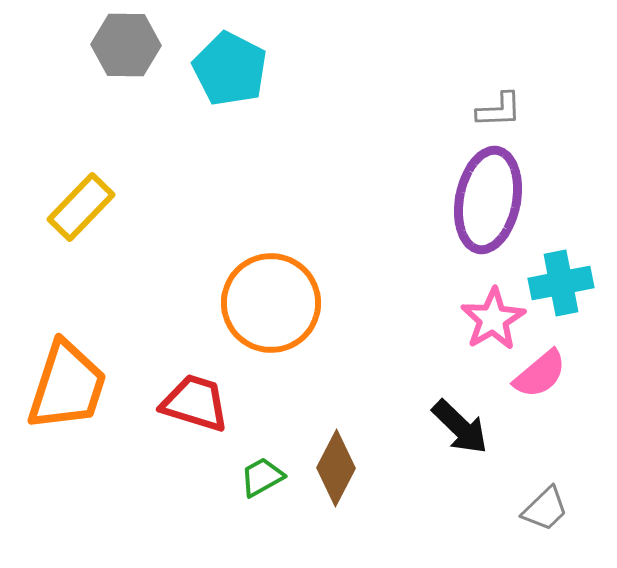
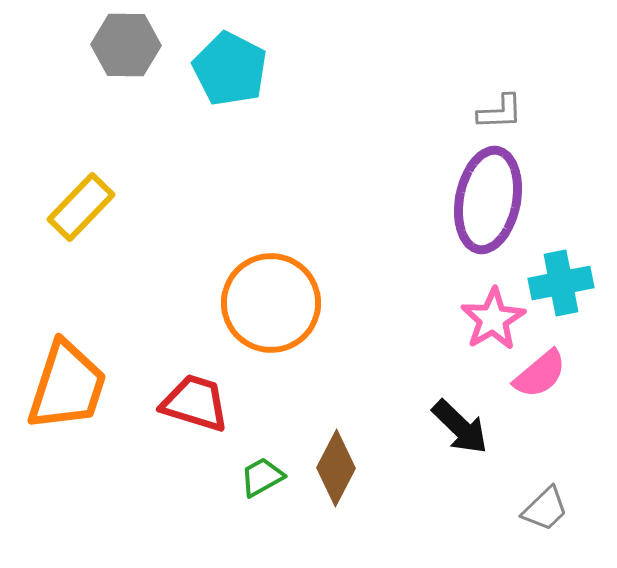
gray L-shape: moved 1 px right, 2 px down
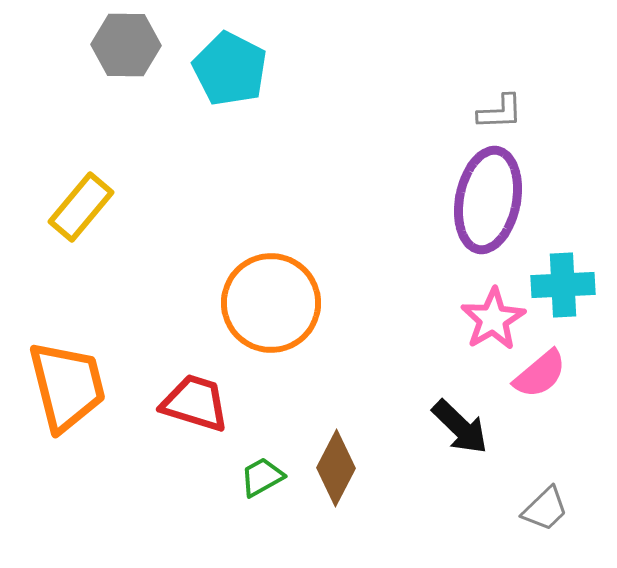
yellow rectangle: rotated 4 degrees counterclockwise
cyan cross: moved 2 px right, 2 px down; rotated 8 degrees clockwise
orange trapezoid: rotated 32 degrees counterclockwise
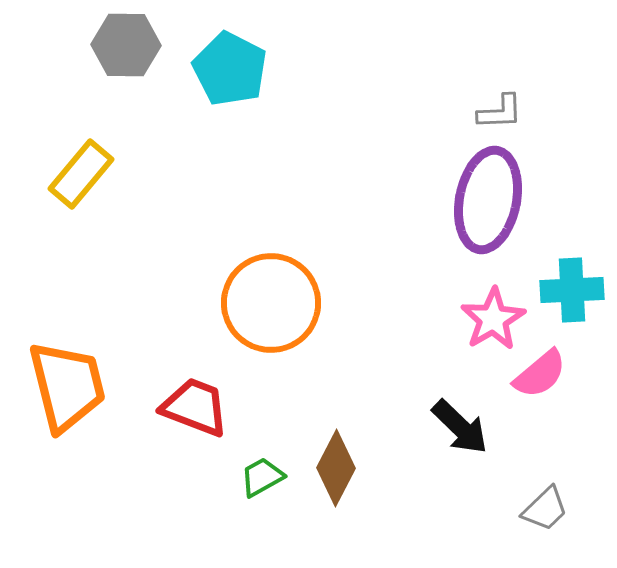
yellow rectangle: moved 33 px up
cyan cross: moved 9 px right, 5 px down
red trapezoid: moved 4 px down; rotated 4 degrees clockwise
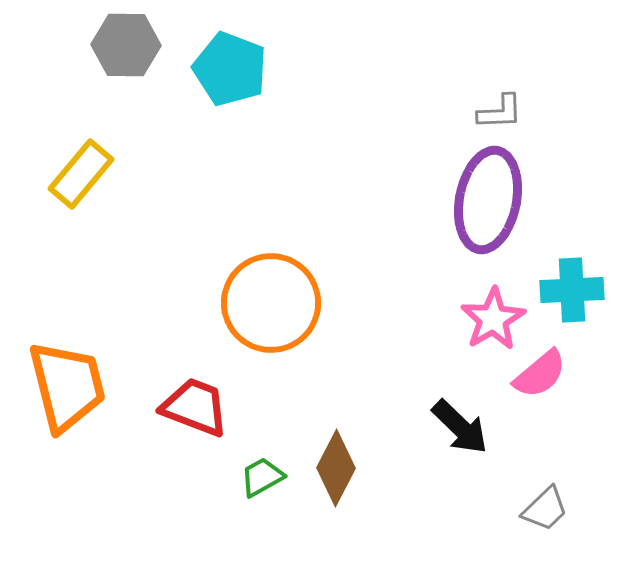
cyan pentagon: rotated 6 degrees counterclockwise
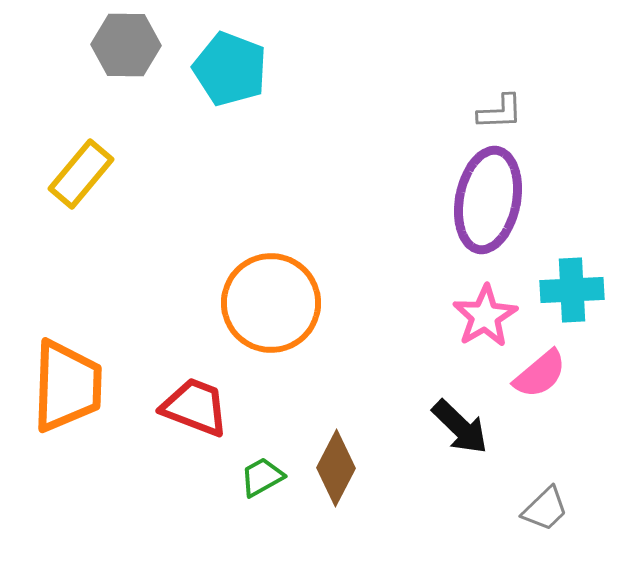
pink star: moved 8 px left, 3 px up
orange trapezoid: rotated 16 degrees clockwise
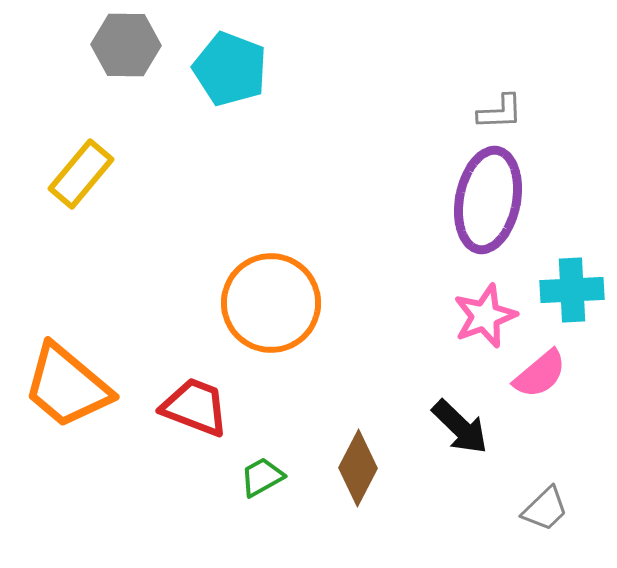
pink star: rotated 10 degrees clockwise
orange trapezoid: rotated 128 degrees clockwise
brown diamond: moved 22 px right
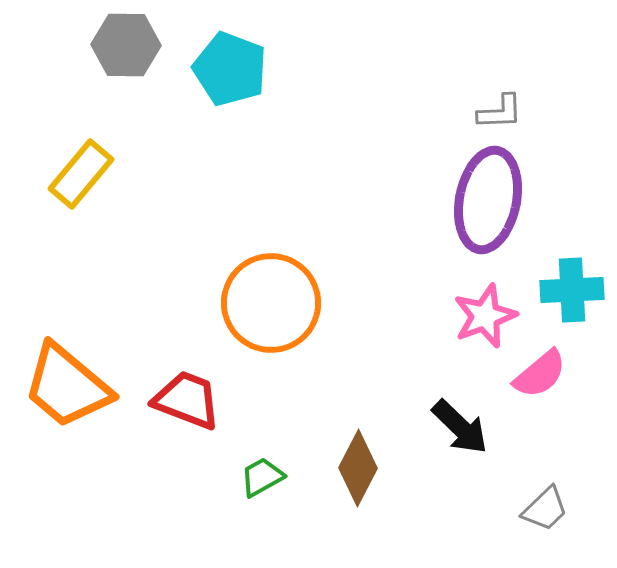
red trapezoid: moved 8 px left, 7 px up
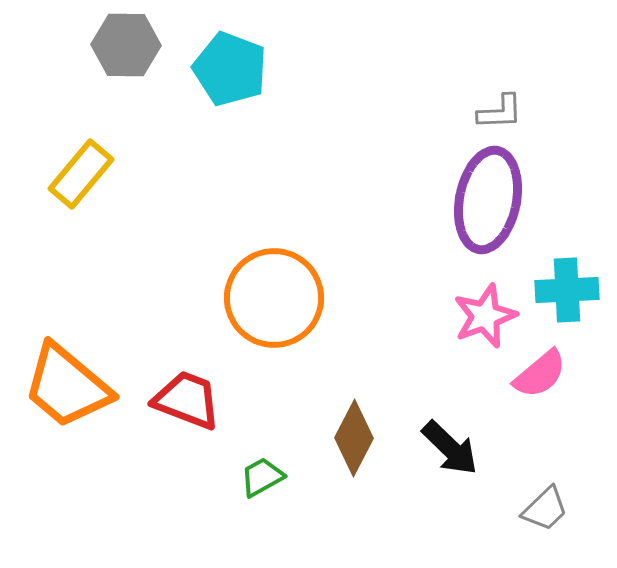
cyan cross: moved 5 px left
orange circle: moved 3 px right, 5 px up
black arrow: moved 10 px left, 21 px down
brown diamond: moved 4 px left, 30 px up
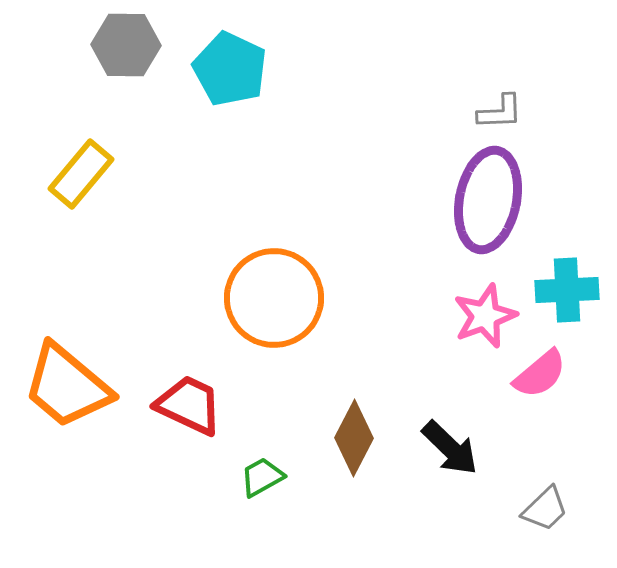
cyan pentagon: rotated 4 degrees clockwise
red trapezoid: moved 2 px right, 5 px down; rotated 4 degrees clockwise
